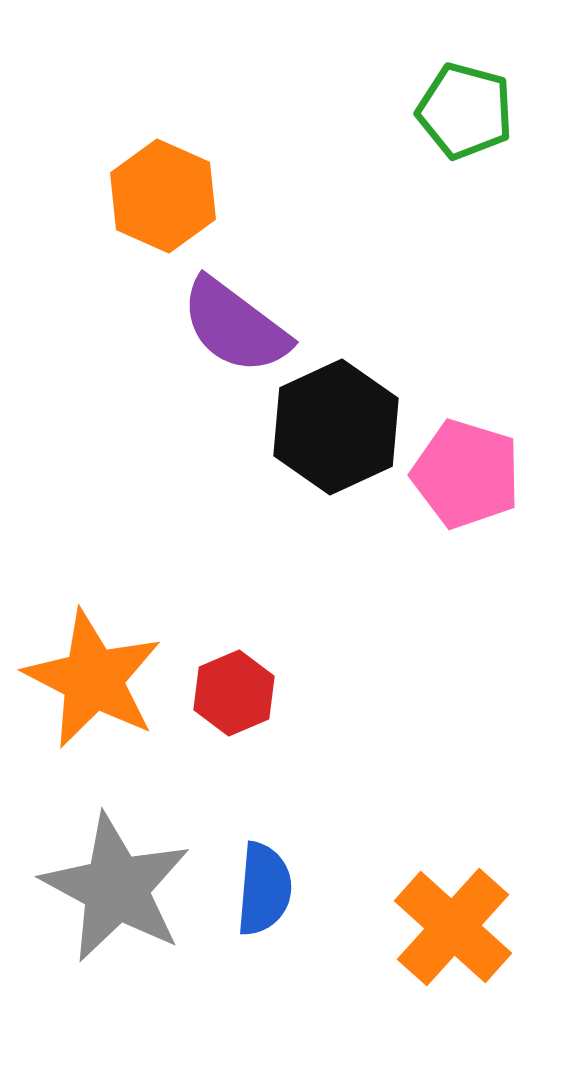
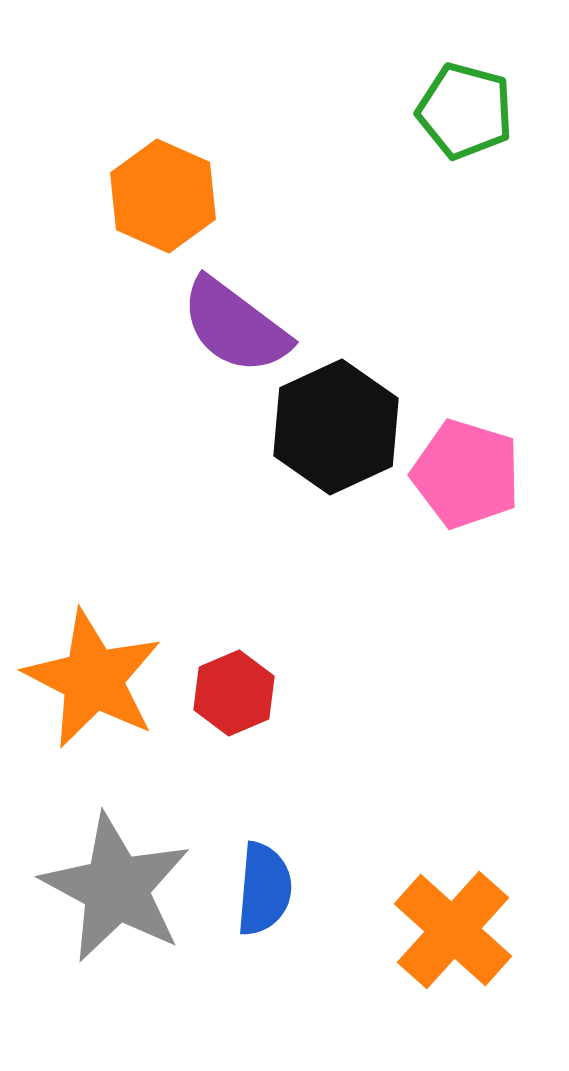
orange cross: moved 3 px down
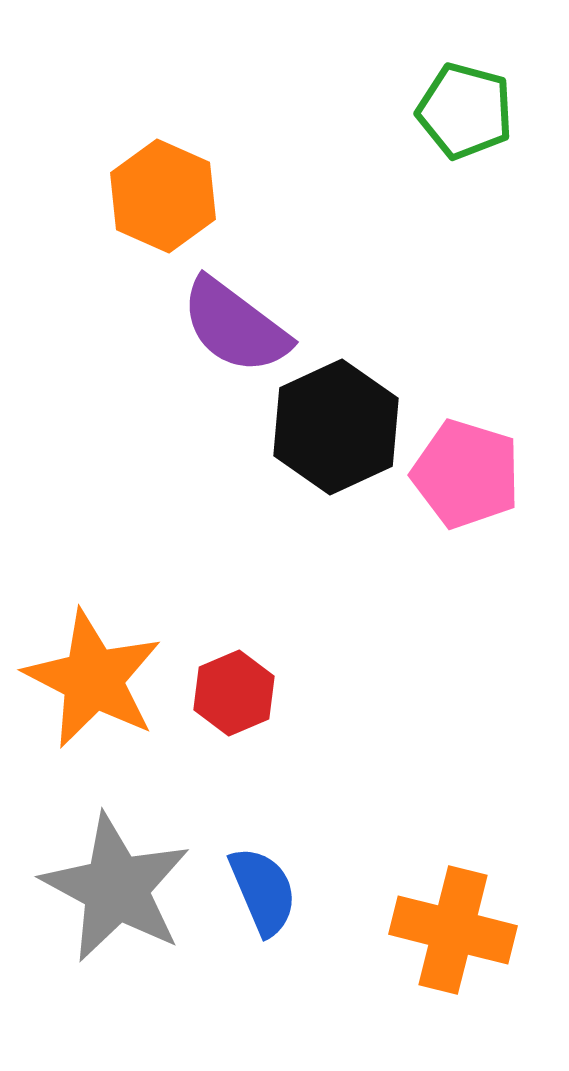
blue semicircle: moved 1 px left, 2 px down; rotated 28 degrees counterclockwise
orange cross: rotated 28 degrees counterclockwise
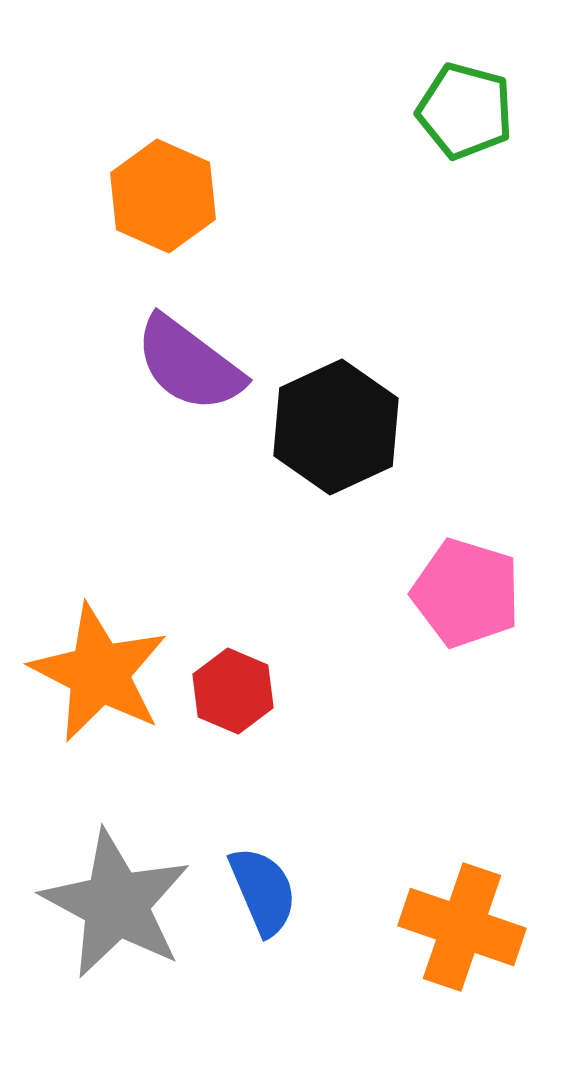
purple semicircle: moved 46 px left, 38 px down
pink pentagon: moved 119 px down
orange star: moved 6 px right, 6 px up
red hexagon: moved 1 px left, 2 px up; rotated 14 degrees counterclockwise
gray star: moved 16 px down
orange cross: moved 9 px right, 3 px up; rotated 5 degrees clockwise
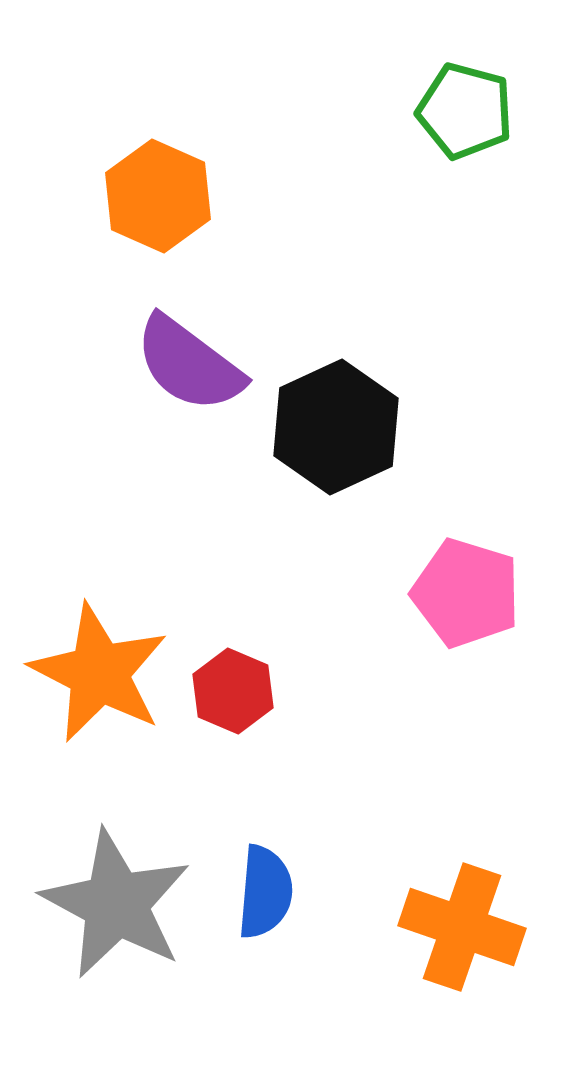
orange hexagon: moved 5 px left
blue semicircle: moved 2 px right, 1 px down; rotated 28 degrees clockwise
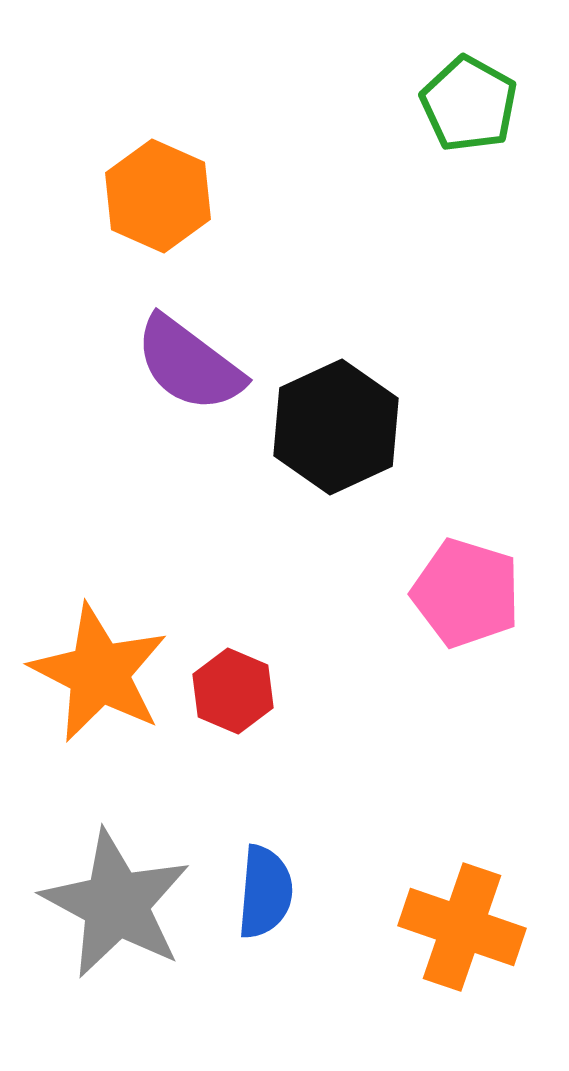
green pentagon: moved 4 px right, 7 px up; rotated 14 degrees clockwise
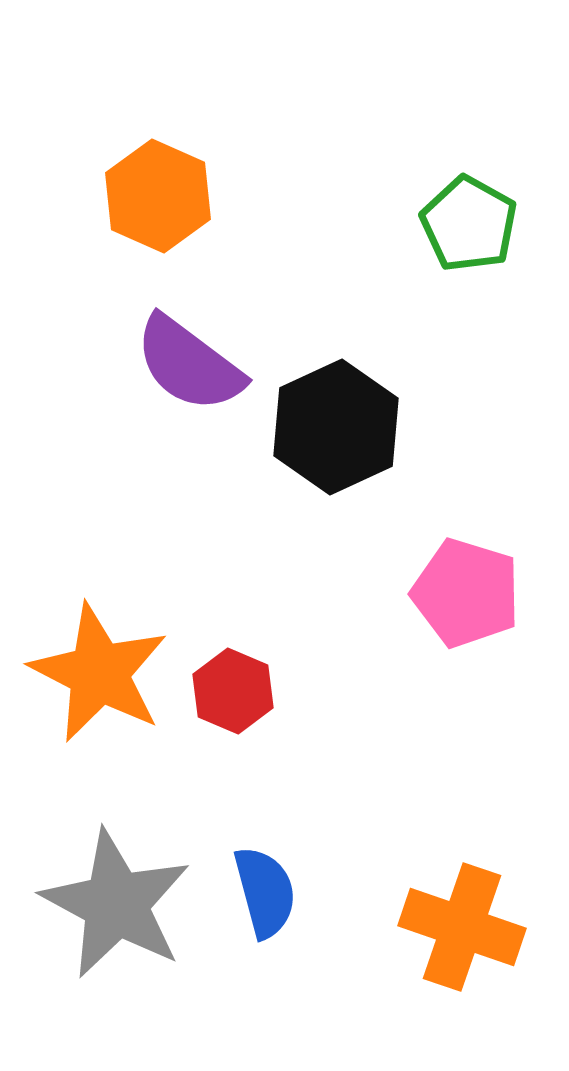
green pentagon: moved 120 px down
blue semicircle: rotated 20 degrees counterclockwise
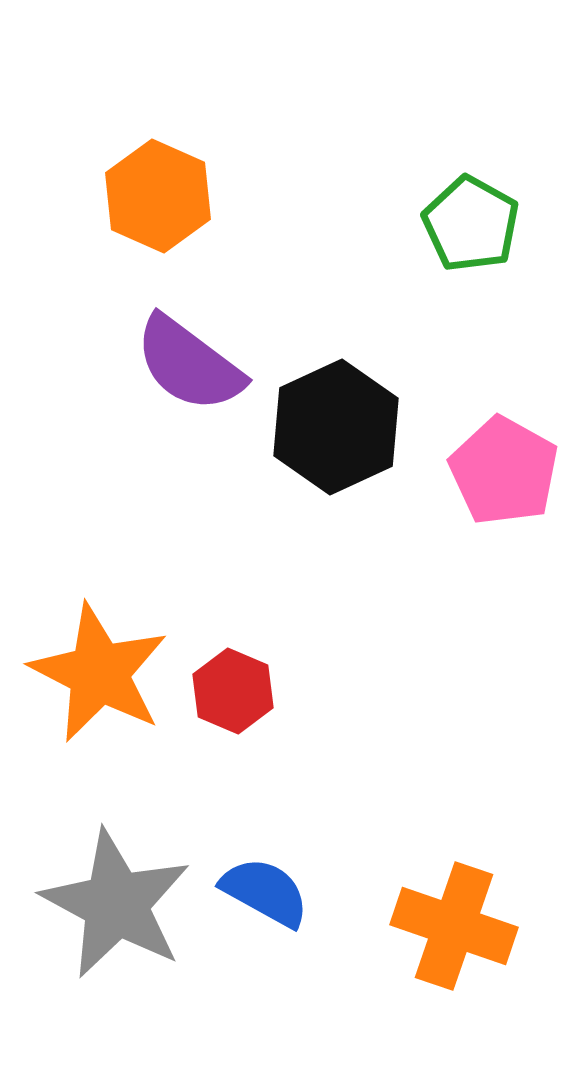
green pentagon: moved 2 px right
pink pentagon: moved 38 px right, 122 px up; rotated 12 degrees clockwise
blue semicircle: rotated 46 degrees counterclockwise
orange cross: moved 8 px left, 1 px up
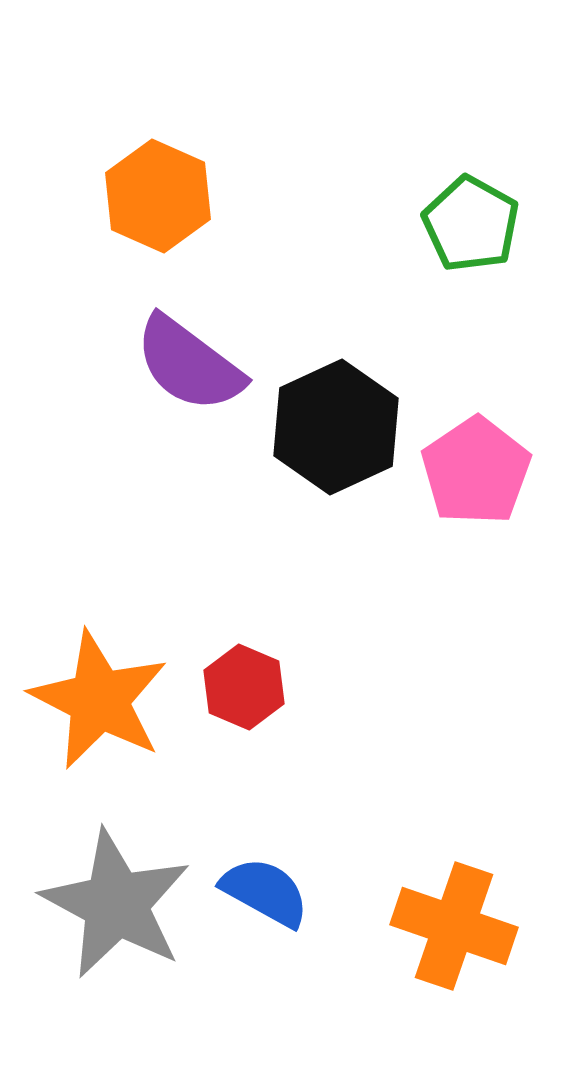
pink pentagon: moved 28 px left; rotated 9 degrees clockwise
orange star: moved 27 px down
red hexagon: moved 11 px right, 4 px up
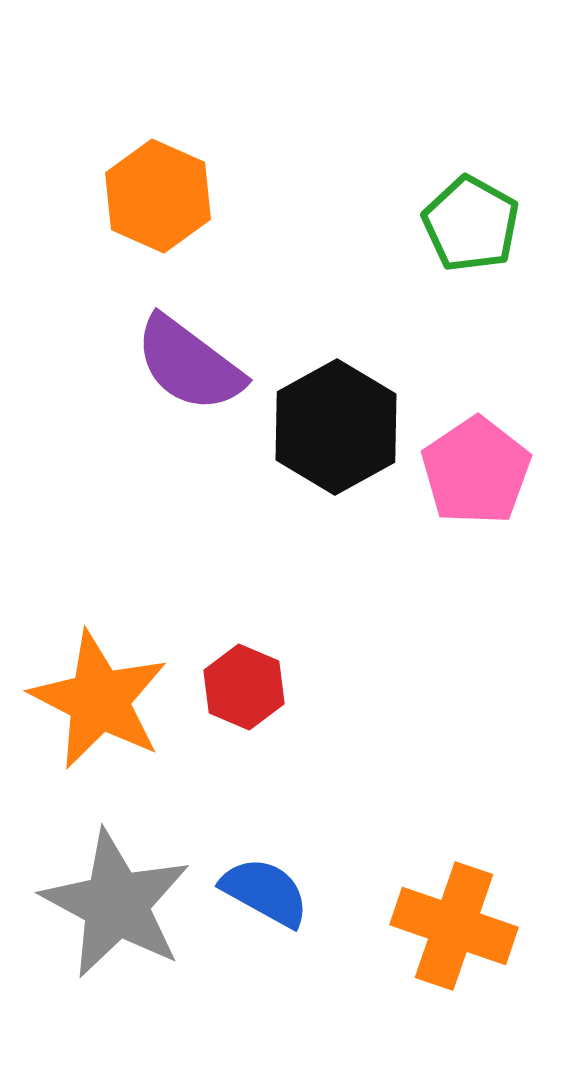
black hexagon: rotated 4 degrees counterclockwise
